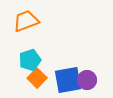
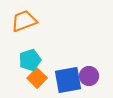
orange trapezoid: moved 2 px left
purple circle: moved 2 px right, 4 px up
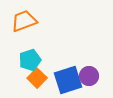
blue square: rotated 8 degrees counterclockwise
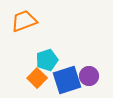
cyan pentagon: moved 17 px right
blue square: moved 1 px left
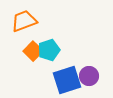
cyan pentagon: moved 2 px right, 10 px up
orange square: moved 4 px left, 27 px up
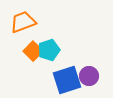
orange trapezoid: moved 1 px left, 1 px down
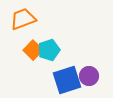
orange trapezoid: moved 3 px up
orange square: moved 1 px up
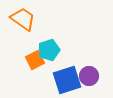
orange trapezoid: rotated 56 degrees clockwise
orange square: moved 2 px right, 10 px down; rotated 18 degrees clockwise
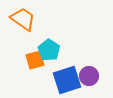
cyan pentagon: rotated 20 degrees counterclockwise
orange square: rotated 12 degrees clockwise
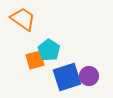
blue square: moved 3 px up
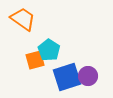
purple circle: moved 1 px left
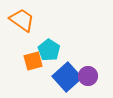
orange trapezoid: moved 1 px left, 1 px down
orange square: moved 2 px left, 1 px down
blue square: rotated 24 degrees counterclockwise
